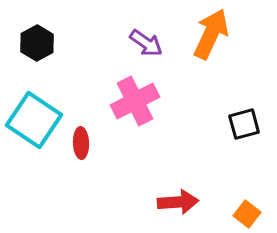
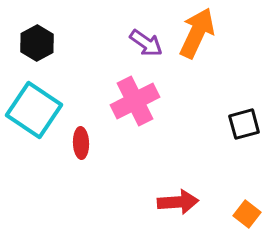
orange arrow: moved 14 px left, 1 px up
cyan square: moved 10 px up
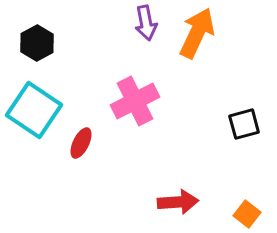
purple arrow: moved 20 px up; rotated 44 degrees clockwise
red ellipse: rotated 28 degrees clockwise
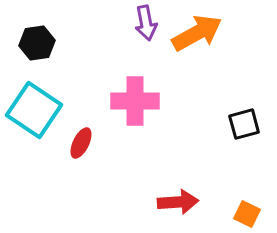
orange arrow: rotated 36 degrees clockwise
black hexagon: rotated 20 degrees clockwise
pink cross: rotated 27 degrees clockwise
orange square: rotated 12 degrees counterclockwise
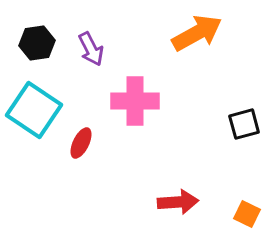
purple arrow: moved 55 px left, 26 px down; rotated 16 degrees counterclockwise
